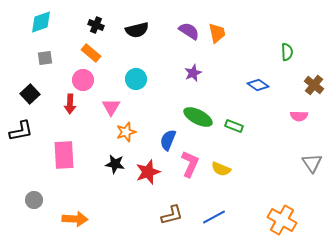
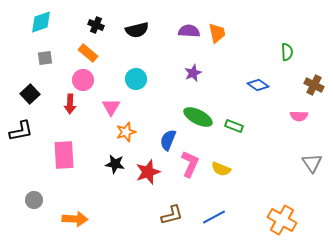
purple semicircle: rotated 30 degrees counterclockwise
orange rectangle: moved 3 px left
brown cross: rotated 12 degrees counterclockwise
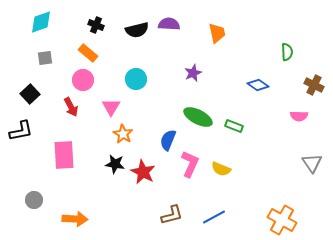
purple semicircle: moved 20 px left, 7 px up
red arrow: moved 1 px right, 3 px down; rotated 30 degrees counterclockwise
orange star: moved 3 px left, 2 px down; rotated 24 degrees counterclockwise
red star: moved 5 px left; rotated 25 degrees counterclockwise
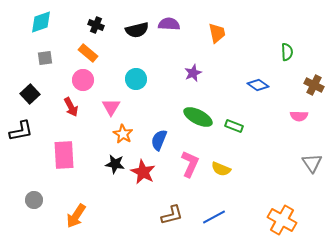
blue semicircle: moved 9 px left
orange arrow: moved 1 px right, 3 px up; rotated 120 degrees clockwise
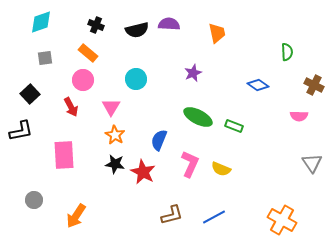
orange star: moved 8 px left, 1 px down
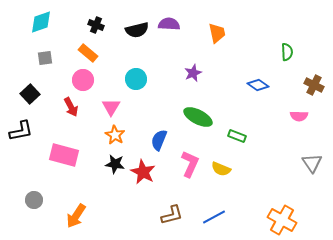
green rectangle: moved 3 px right, 10 px down
pink rectangle: rotated 72 degrees counterclockwise
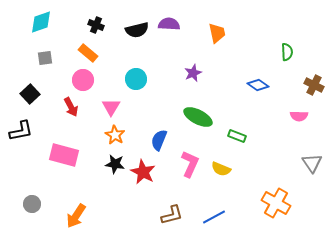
gray circle: moved 2 px left, 4 px down
orange cross: moved 6 px left, 17 px up
